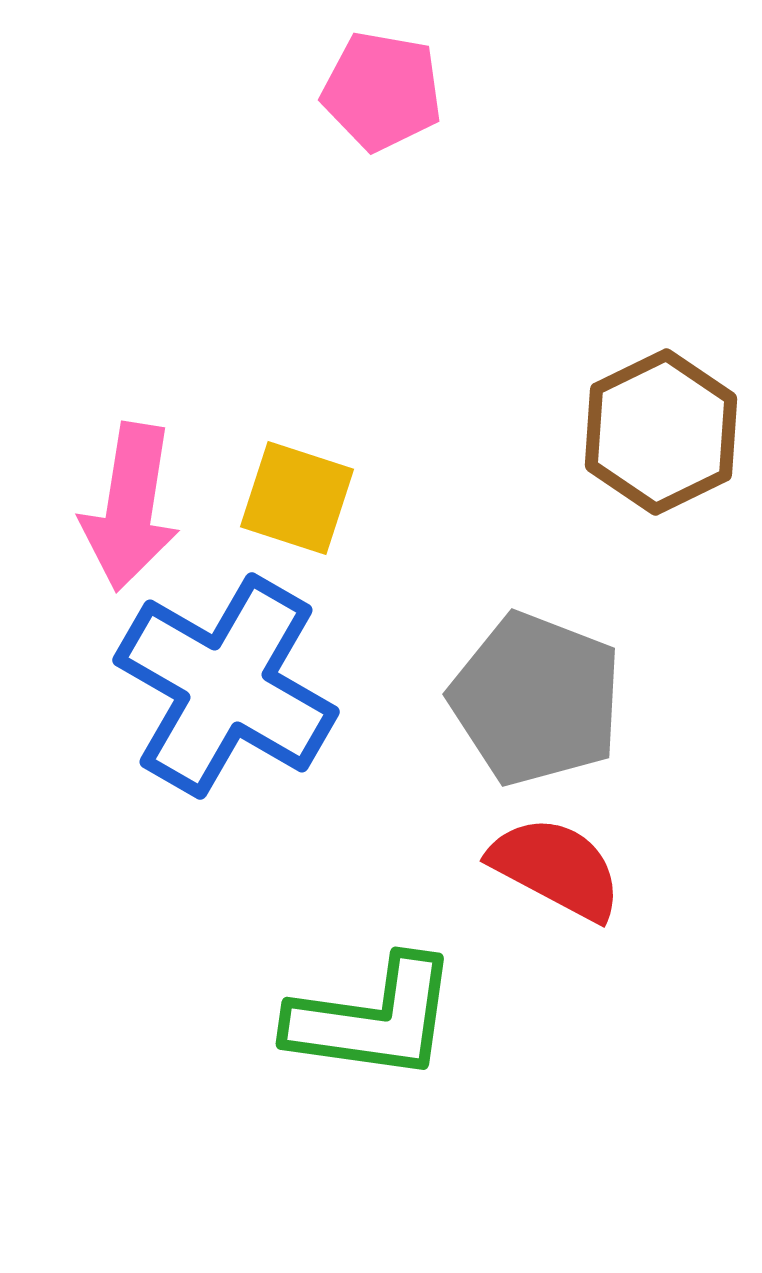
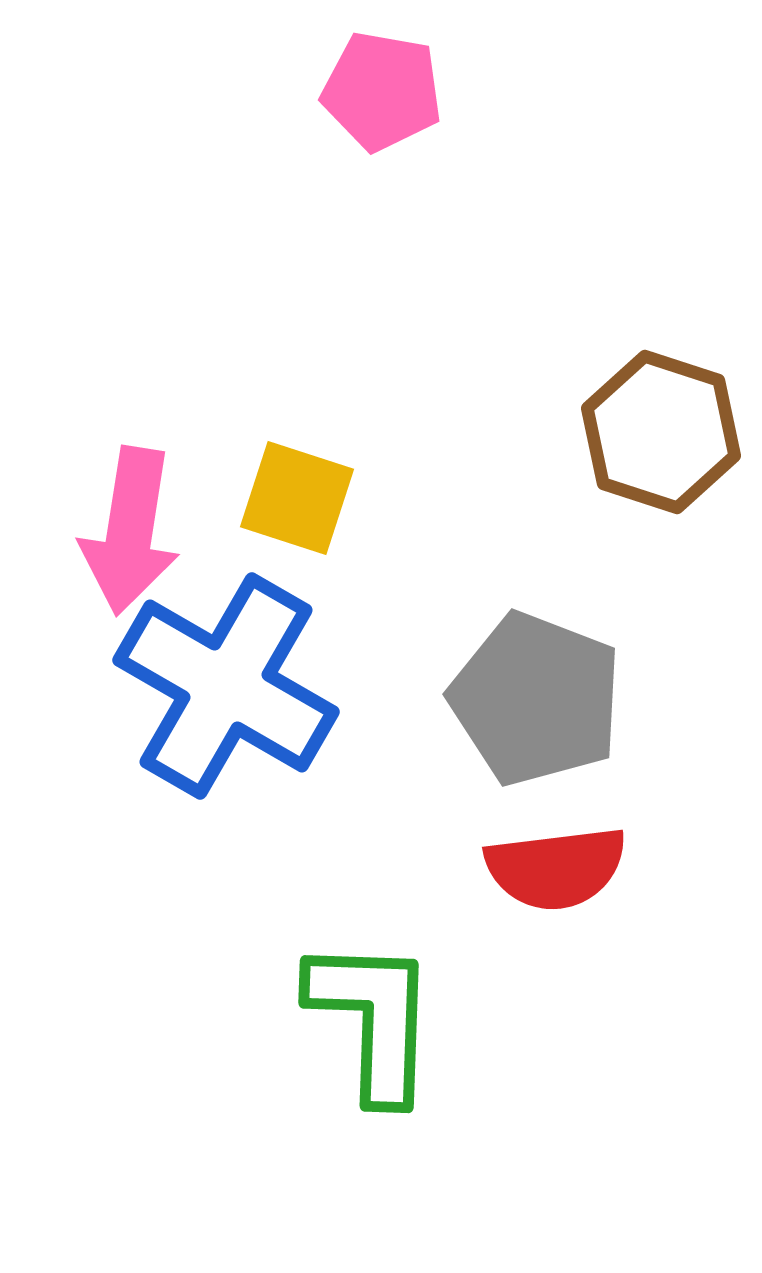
brown hexagon: rotated 16 degrees counterclockwise
pink arrow: moved 24 px down
red semicircle: rotated 145 degrees clockwise
green L-shape: rotated 96 degrees counterclockwise
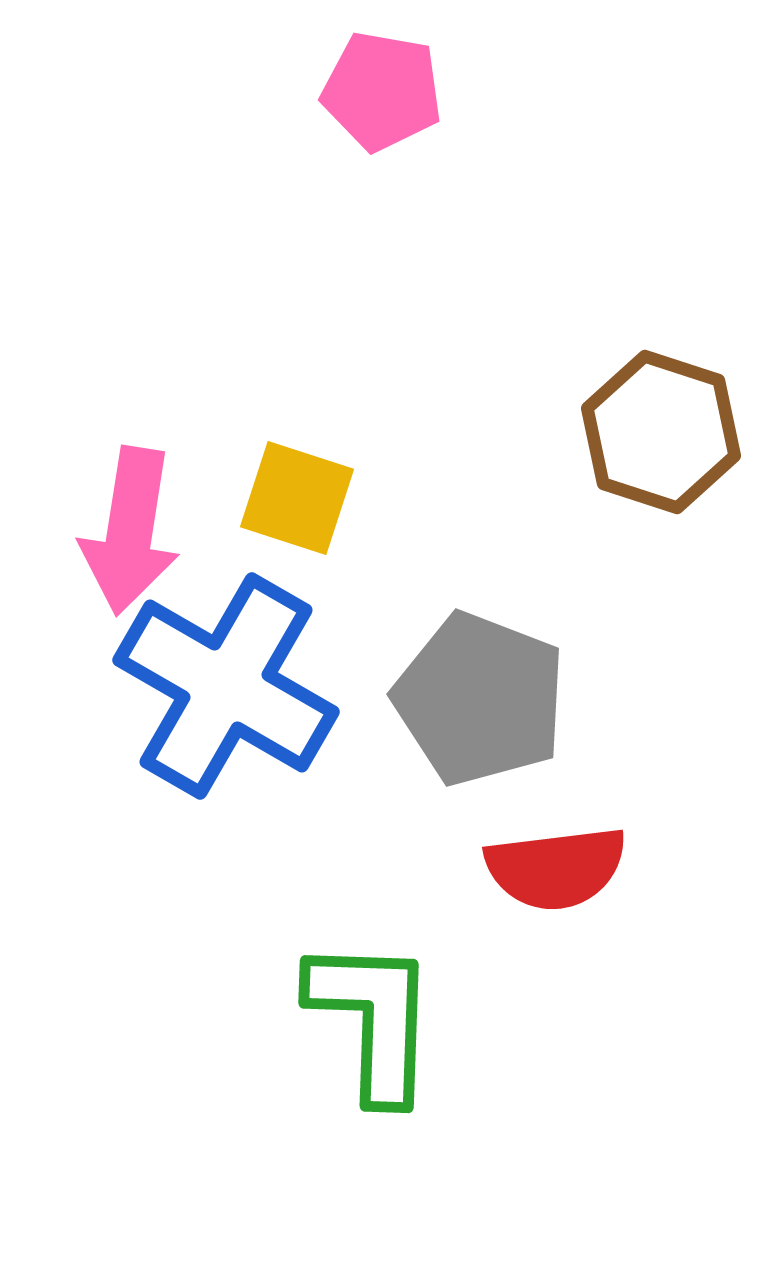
gray pentagon: moved 56 px left
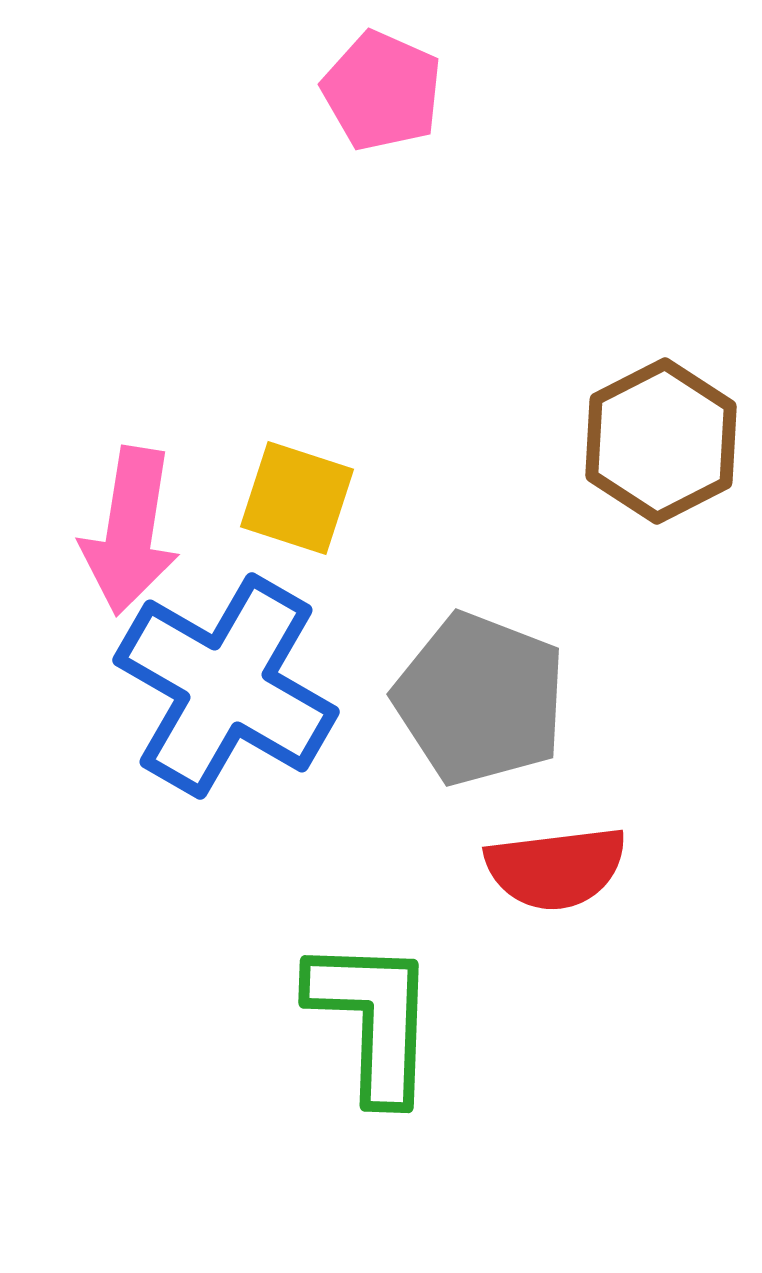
pink pentagon: rotated 14 degrees clockwise
brown hexagon: moved 9 px down; rotated 15 degrees clockwise
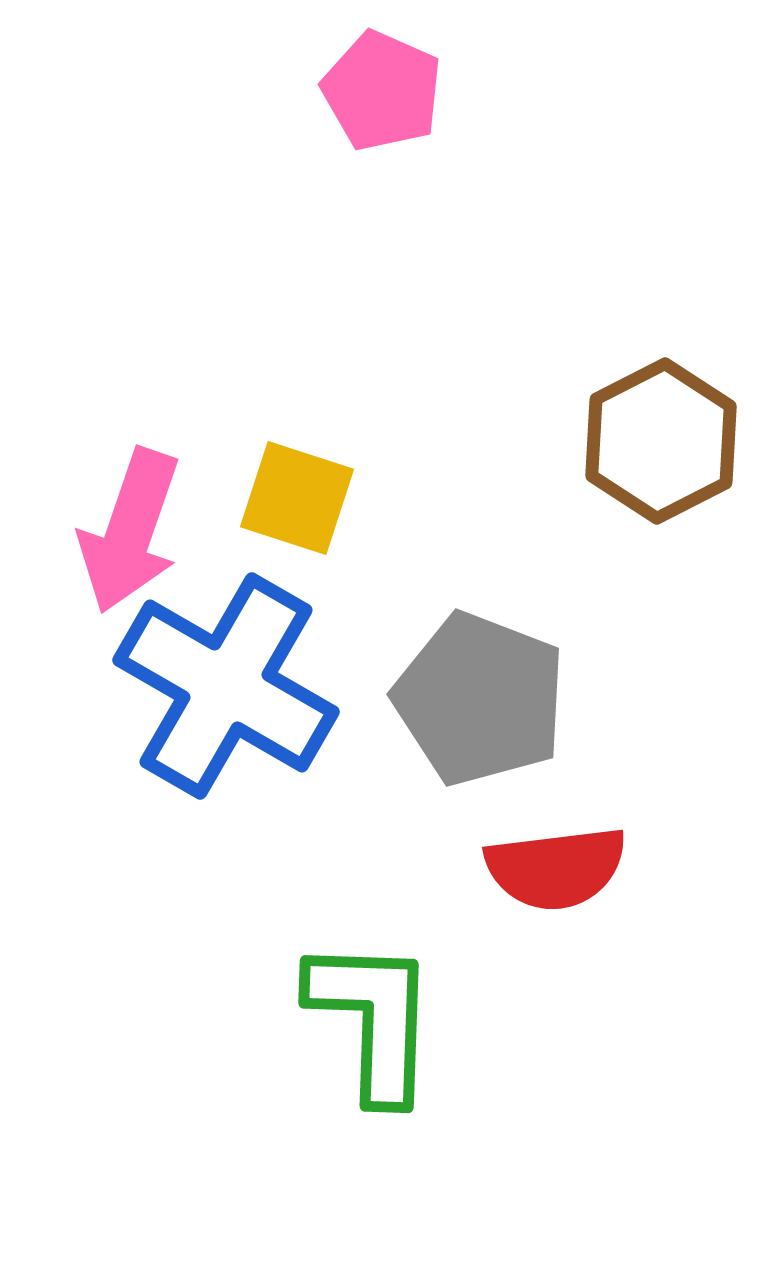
pink arrow: rotated 10 degrees clockwise
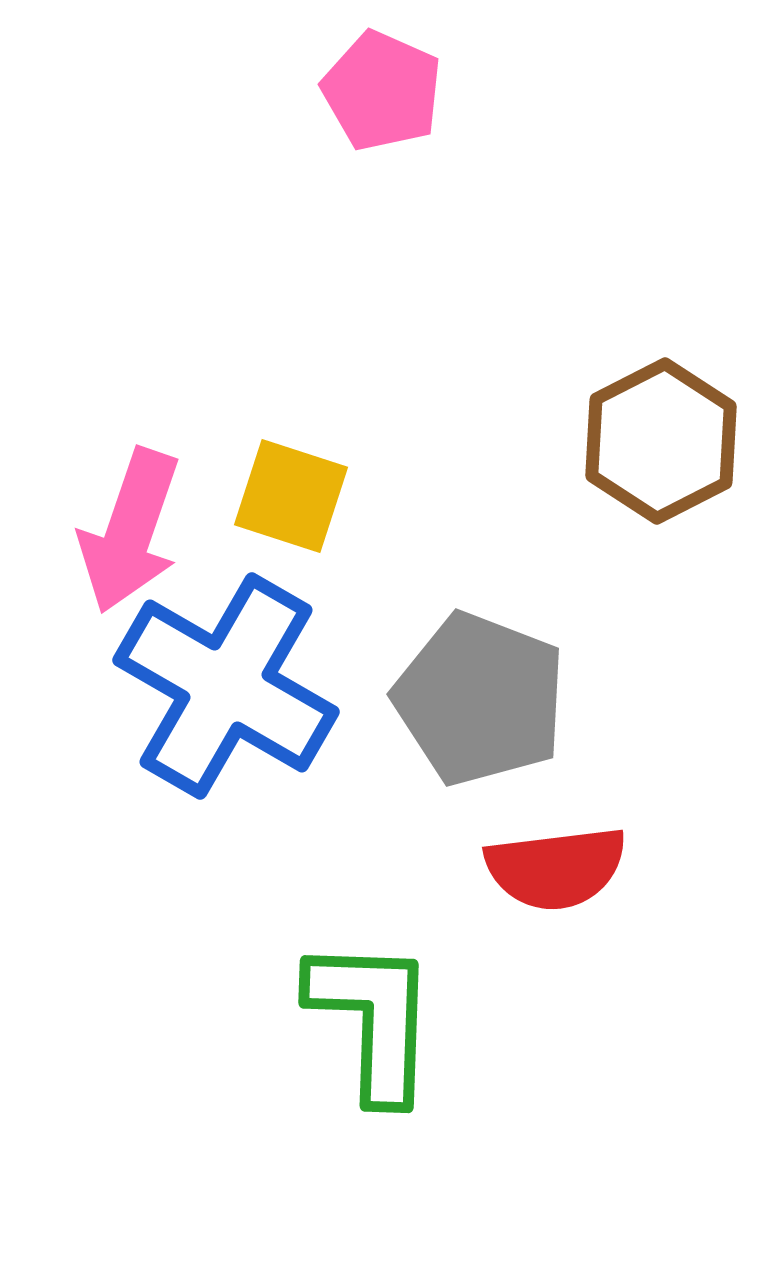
yellow square: moved 6 px left, 2 px up
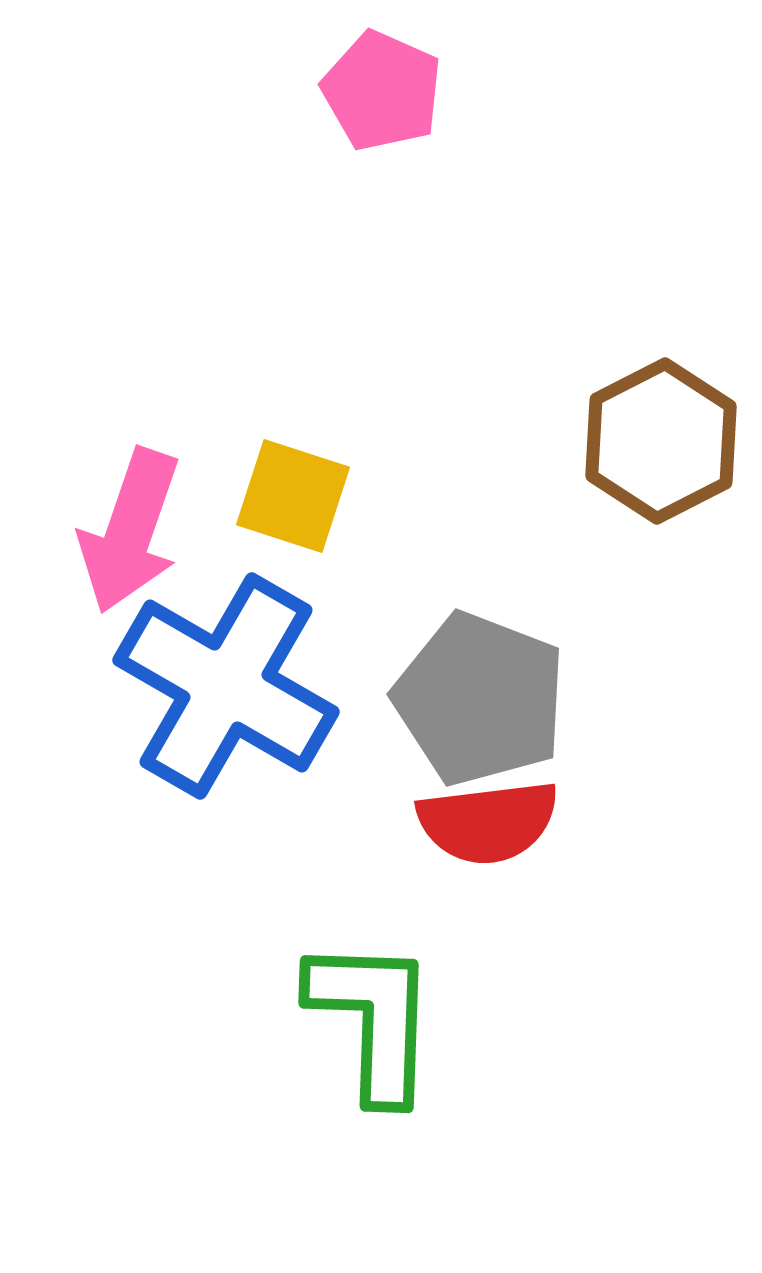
yellow square: moved 2 px right
red semicircle: moved 68 px left, 46 px up
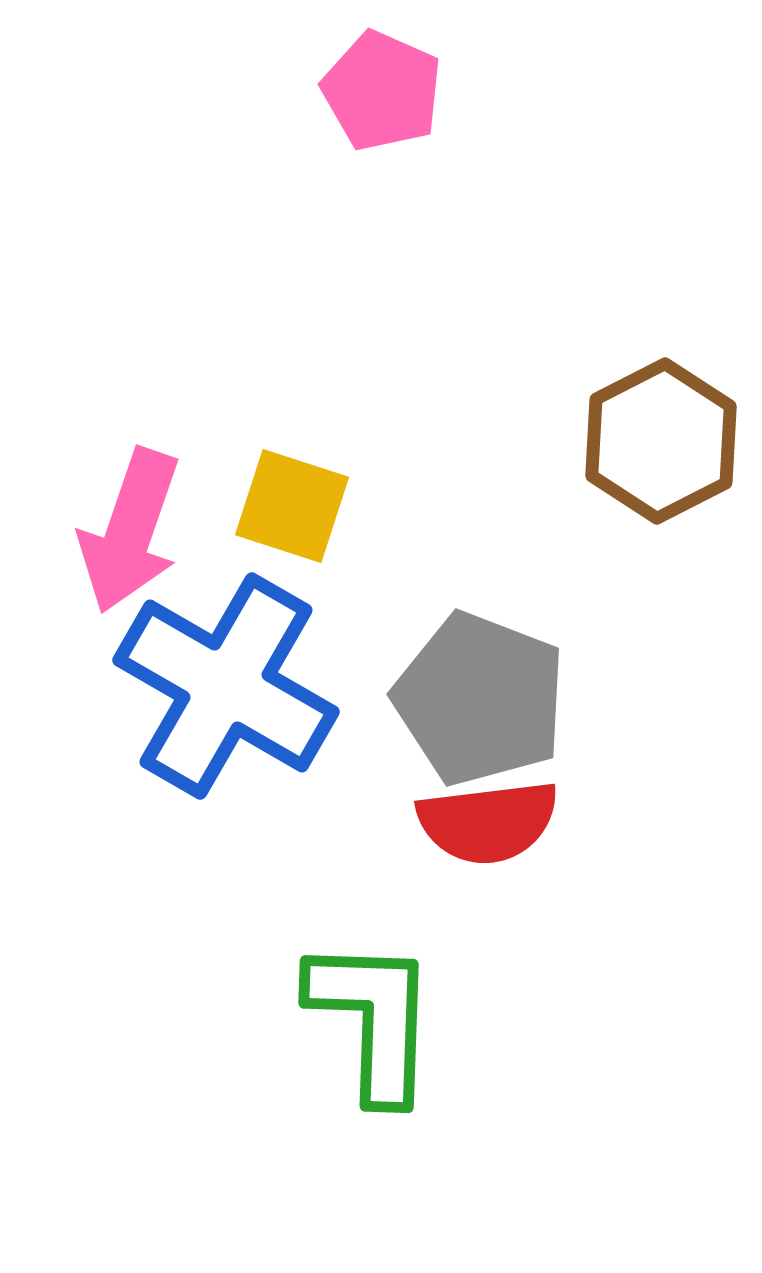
yellow square: moved 1 px left, 10 px down
